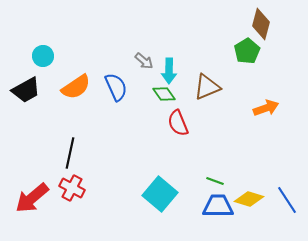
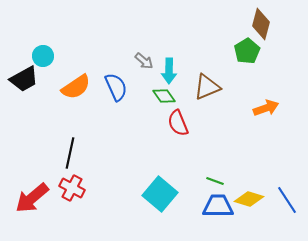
black trapezoid: moved 2 px left, 11 px up
green diamond: moved 2 px down
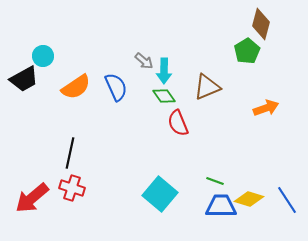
cyan arrow: moved 5 px left
red cross: rotated 10 degrees counterclockwise
blue trapezoid: moved 3 px right
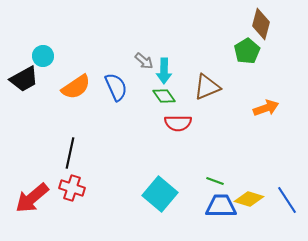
red semicircle: rotated 68 degrees counterclockwise
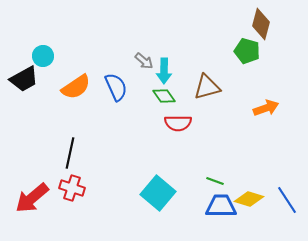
green pentagon: rotated 25 degrees counterclockwise
brown triangle: rotated 8 degrees clockwise
cyan square: moved 2 px left, 1 px up
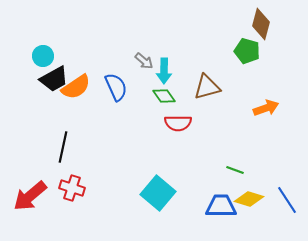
black trapezoid: moved 30 px right
black line: moved 7 px left, 6 px up
green line: moved 20 px right, 11 px up
red arrow: moved 2 px left, 2 px up
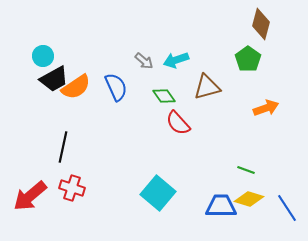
green pentagon: moved 1 px right, 8 px down; rotated 20 degrees clockwise
cyan arrow: moved 12 px right, 11 px up; rotated 70 degrees clockwise
red semicircle: rotated 48 degrees clockwise
green line: moved 11 px right
blue line: moved 8 px down
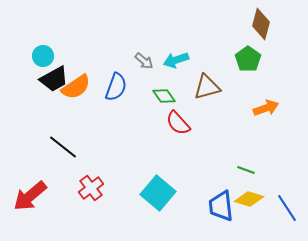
blue semicircle: rotated 44 degrees clockwise
black line: rotated 64 degrees counterclockwise
red cross: moved 19 px right; rotated 35 degrees clockwise
blue trapezoid: rotated 96 degrees counterclockwise
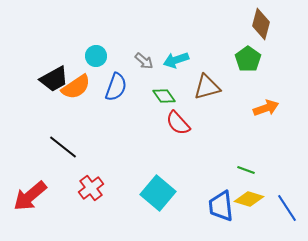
cyan circle: moved 53 px right
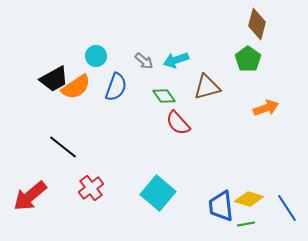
brown diamond: moved 4 px left
green line: moved 54 px down; rotated 30 degrees counterclockwise
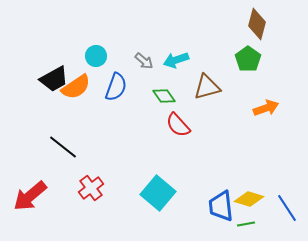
red semicircle: moved 2 px down
